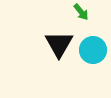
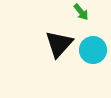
black triangle: rotated 12 degrees clockwise
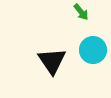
black triangle: moved 7 px left, 17 px down; rotated 16 degrees counterclockwise
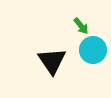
green arrow: moved 14 px down
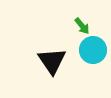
green arrow: moved 1 px right
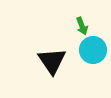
green arrow: rotated 18 degrees clockwise
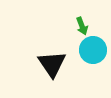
black triangle: moved 3 px down
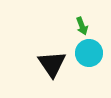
cyan circle: moved 4 px left, 3 px down
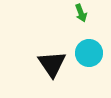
green arrow: moved 1 px left, 13 px up
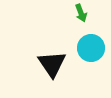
cyan circle: moved 2 px right, 5 px up
